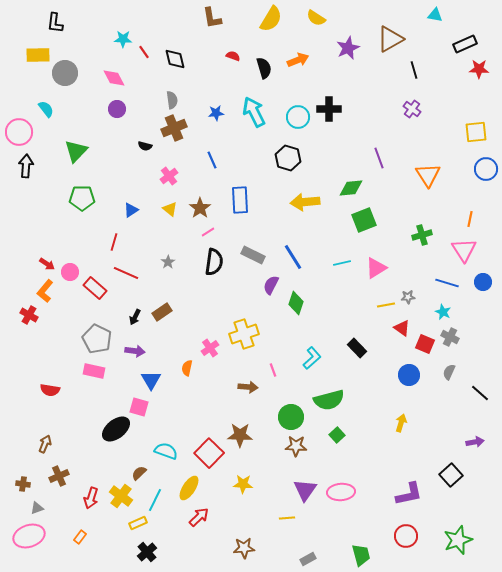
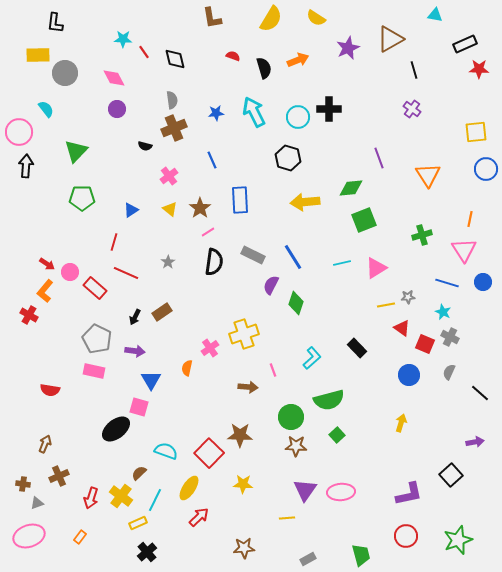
gray triangle at (37, 508): moved 5 px up
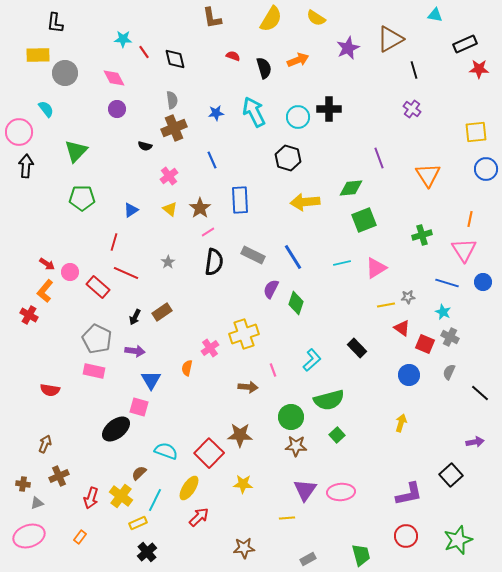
purple semicircle at (271, 285): moved 4 px down
red rectangle at (95, 288): moved 3 px right, 1 px up
cyan L-shape at (312, 358): moved 2 px down
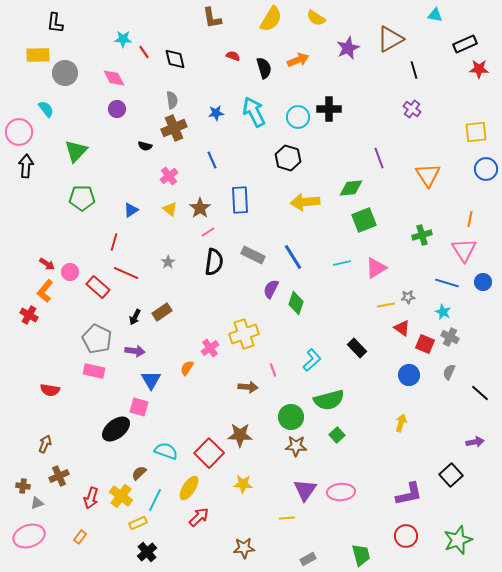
orange semicircle at (187, 368): rotated 21 degrees clockwise
brown cross at (23, 484): moved 2 px down
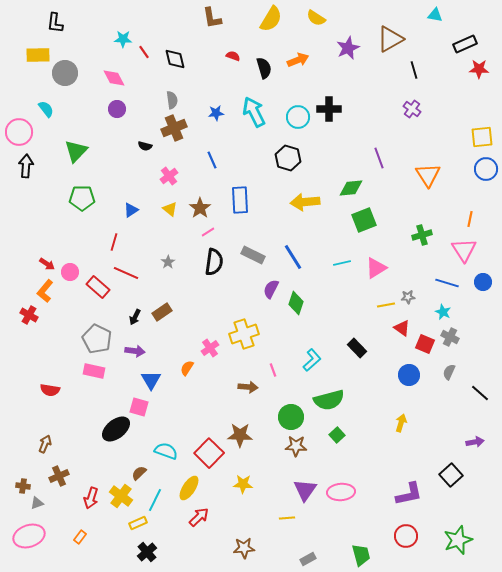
yellow square at (476, 132): moved 6 px right, 5 px down
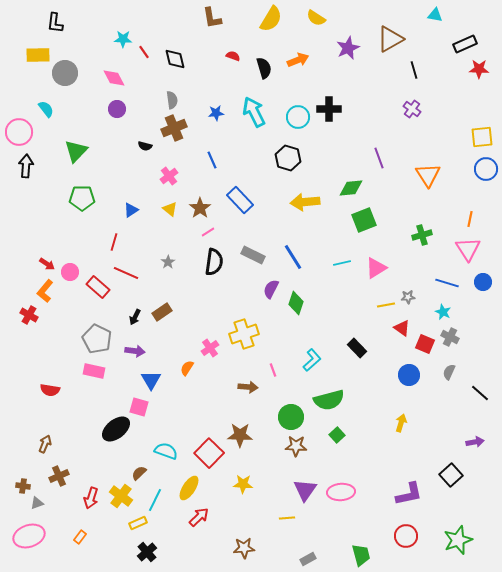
blue rectangle at (240, 200): rotated 40 degrees counterclockwise
pink triangle at (464, 250): moved 4 px right, 1 px up
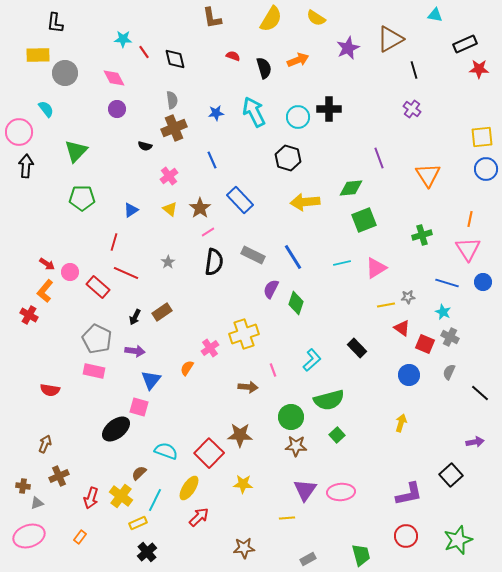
blue triangle at (151, 380): rotated 10 degrees clockwise
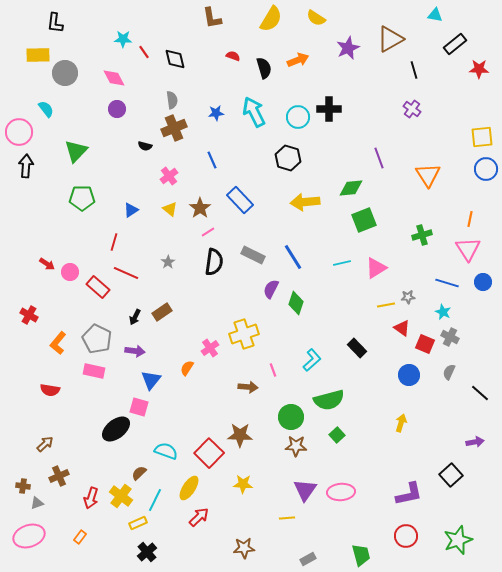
black rectangle at (465, 44): moved 10 px left; rotated 15 degrees counterclockwise
orange L-shape at (45, 291): moved 13 px right, 52 px down
brown arrow at (45, 444): rotated 24 degrees clockwise
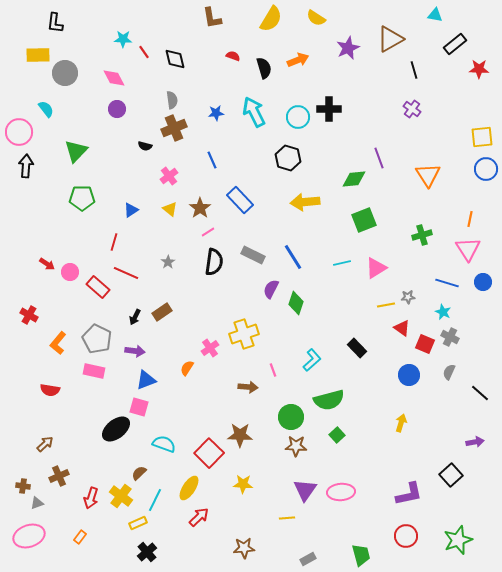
green diamond at (351, 188): moved 3 px right, 9 px up
blue triangle at (151, 380): moved 5 px left; rotated 30 degrees clockwise
cyan semicircle at (166, 451): moved 2 px left, 7 px up
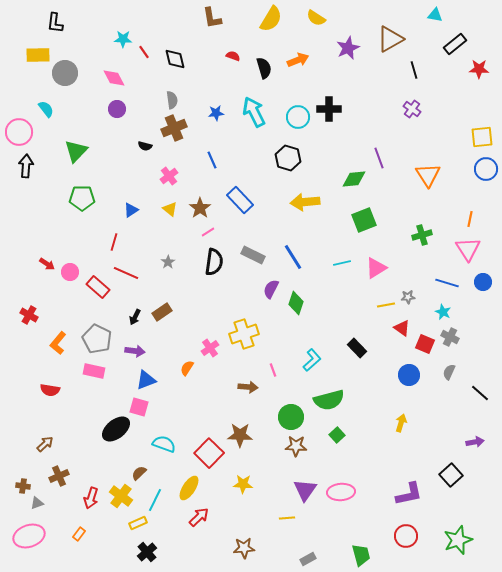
orange rectangle at (80, 537): moved 1 px left, 3 px up
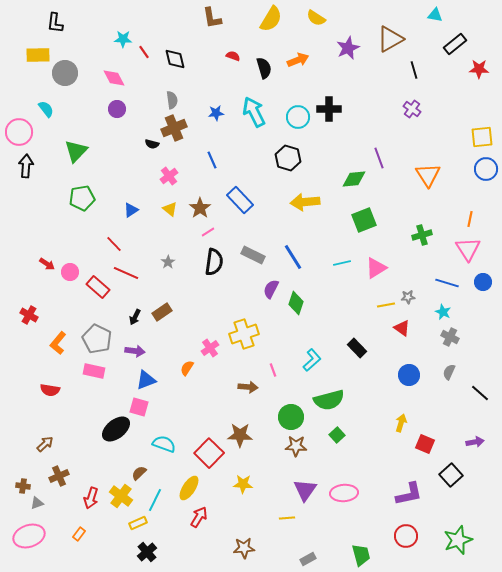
black semicircle at (145, 146): moved 7 px right, 2 px up
green pentagon at (82, 198): rotated 10 degrees counterclockwise
red line at (114, 242): moved 2 px down; rotated 60 degrees counterclockwise
red square at (425, 344): moved 100 px down
pink ellipse at (341, 492): moved 3 px right, 1 px down
red arrow at (199, 517): rotated 15 degrees counterclockwise
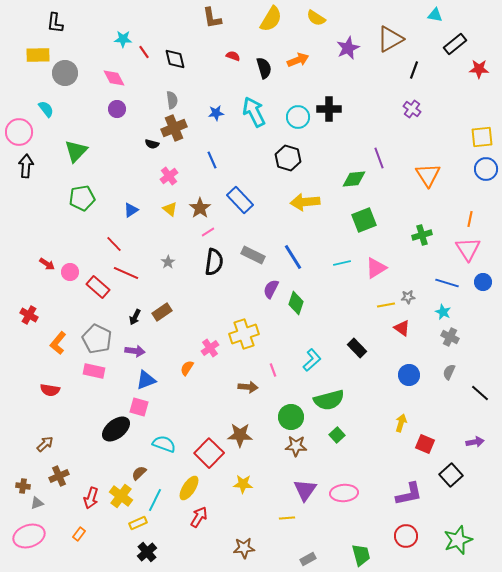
black line at (414, 70): rotated 36 degrees clockwise
